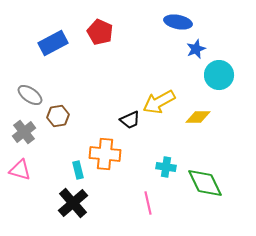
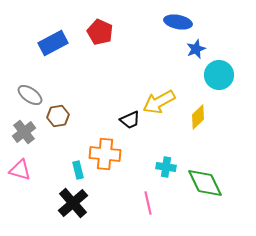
yellow diamond: rotated 45 degrees counterclockwise
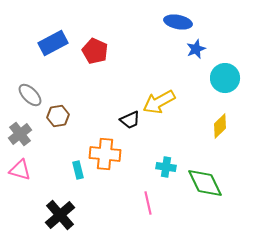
red pentagon: moved 5 px left, 19 px down
cyan circle: moved 6 px right, 3 px down
gray ellipse: rotated 10 degrees clockwise
yellow diamond: moved 22 px right, 9 px down
gray cross: moved 4 px left, 2 px down
black cross: moved 13 px left, 12 px down
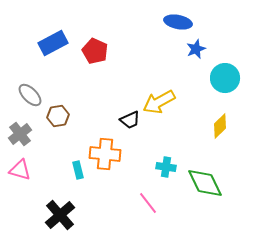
pink line: rotated 25 degrees counterclockwise
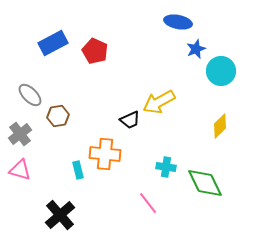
cyan circle: moved 4 px left, 7 px up
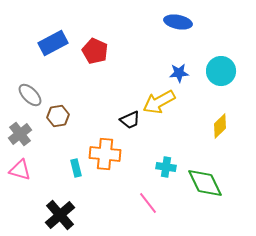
blue star: moved 17 px left, 24 px down; rotated 18 degrees clockwise
cyan rectangle: moved 2 px left, 2 px up
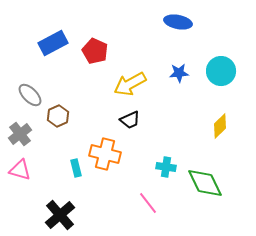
yellow arrow: moved 29 px left, 18 px up
brown hexagon: rotated 15 degrees counterclockwise
orange cross: rotated 8 degrees clockwise
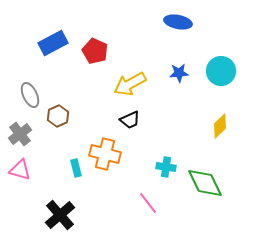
gray ellipse: rotated 20 degrees clockwise
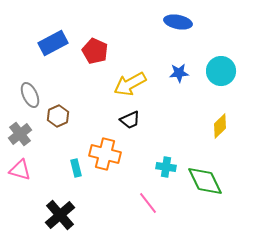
green diamond: moved 2 px up
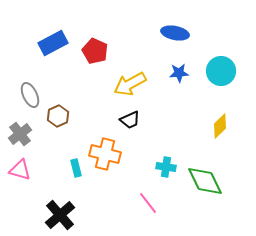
blue ellipse: moved 3 px left, 11 px down
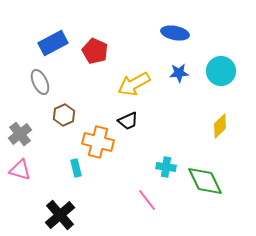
yellow arrow: moved 4 px right
gray ellipse: moved 10 px right, 13 px up
brown hexagon: moved 6 px right, 1 px up
black trapezoid: moved 2 px left, 1 px down
orange cross: moved 7 px left, 12 px up
pink line: moved 1 px left, 3 px up
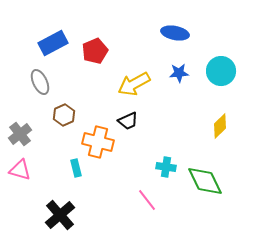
red pentagon: rotated 25 degrees clockwise
